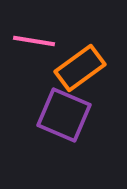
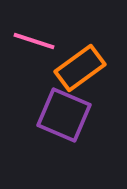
pink line: rotated 9 degrees clockwise
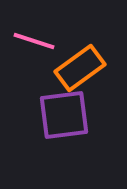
purple square: rotated 30 degrees counterclockwise
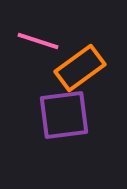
pink line: moved 4 px right
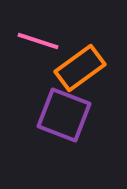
purple square: rotated 28 degrees clockwise
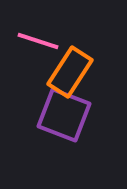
orange rectangle: moved 10 px left, 4 px down; rotated 21 degrees counterclockwise
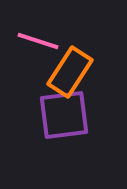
purple square: rotated 28 degrees counterclockwise
